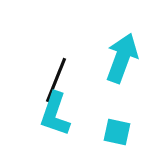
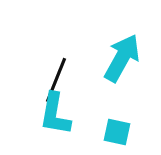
cyan arrow: rotated 9 degrees clockwise
cyan L-shape: rotated 9 degrees counterclockwise
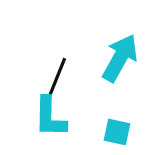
cyan arrow: moved 2 px left
cyan L-shape: moved 5 px left, 3 px down; rotated 9 degrees counterclockwise
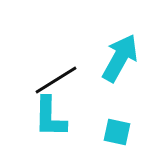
black line: rotated 36 degrees clockwise
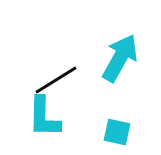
cyan L-shape: moved 6 px left
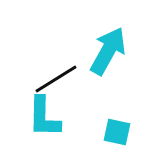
cyan arrow: moved 12 px left, 7 px up
black line: moved 1 px up
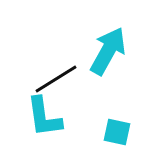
cyan L-shape: rotated 9 degrees counterclockwise
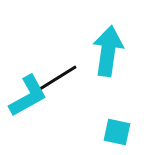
cyan arrow: rotated 21 degrees counterclockwise
cyan L-shape: moved 16 px left, 21 px up; rotated 111 degrees counterclockwise
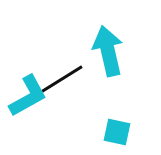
cyan arrow: rotated 21 degrees counterclockwise
black line: moved 6 px right
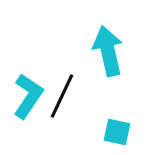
black line: moved 17 px down; rotated 33 degrees counterclockwise
cyan L-shape: rotated 27 degrees counterclockwise
